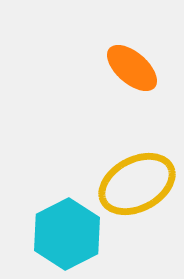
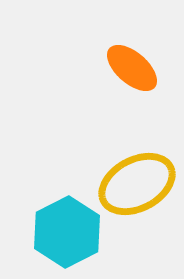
cyan hexagon: moved 2 px up
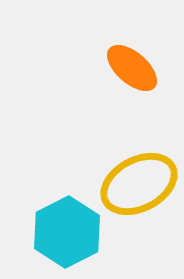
yellow ellipse: moved 2 px right
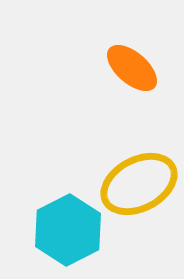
cyan hexagon: moved 1 px right, 2 px up
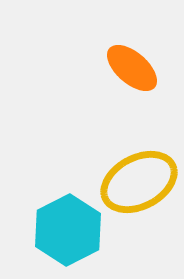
yellow ellipse: moved 2 px up
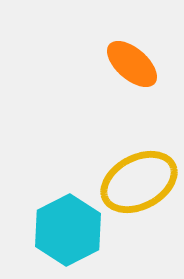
orange ellipse: moved 4 px up
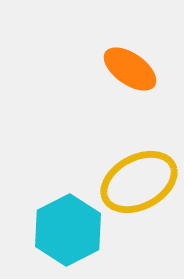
orange ellipse: moved 2 px left, 5 px down; rotated 6 degrees counterclockwise
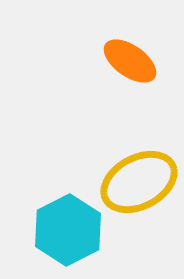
orange ellipse: moved 8 px up
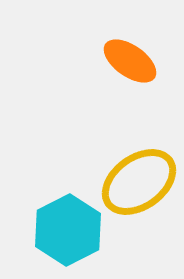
yellow ellipse: rotated 8 degrees counterclockwise
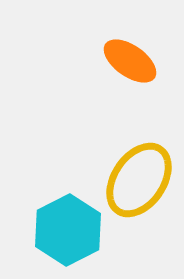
yellow ellipse: moved 2 px up; rotated 20 degrees counterclockwise
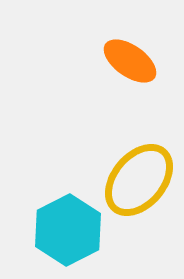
yellow ellipse: rotated 6 degrees clockwise
